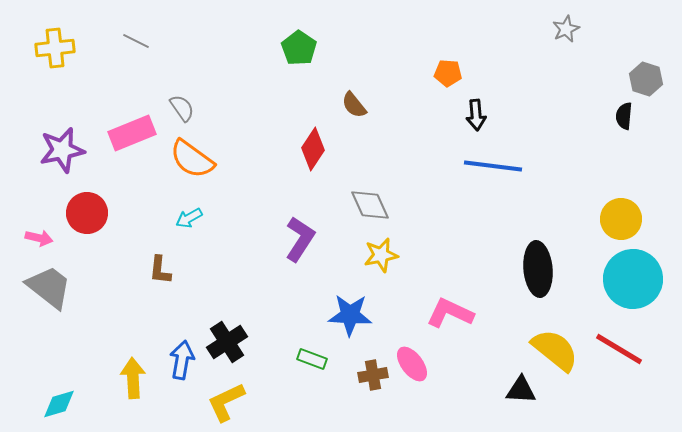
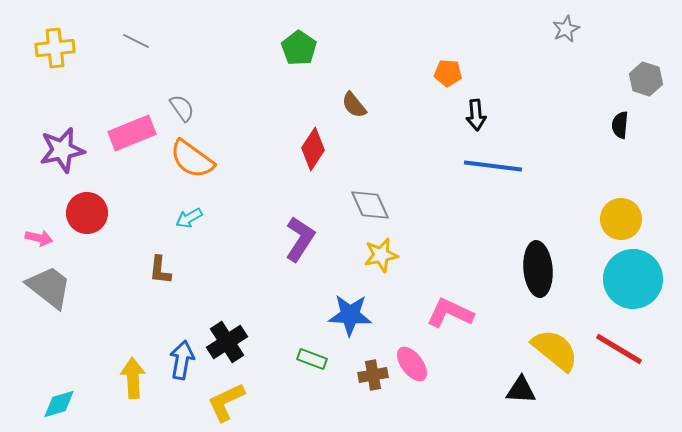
black semicircle: moved 4 px left, 9 px down
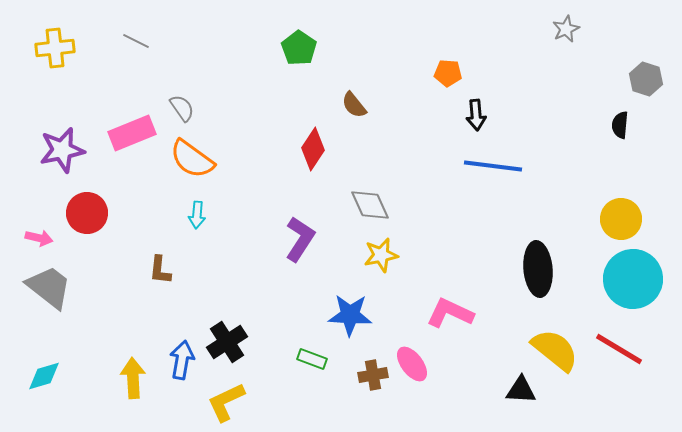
cyan arrow: moved 8 px right, 3 px up; rotated 56 degrees counterclockwise
cyan diamond: moved 15 px left, 28 px up
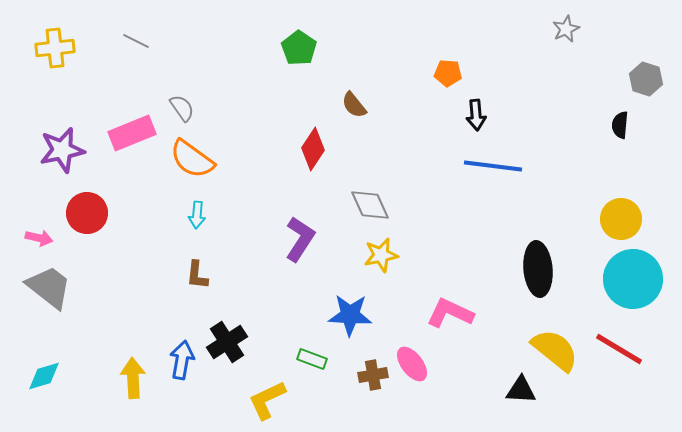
brown L-shape: moved 37 px right, 5 px down
yellow L-shape: moved 41 px right, 2 px up
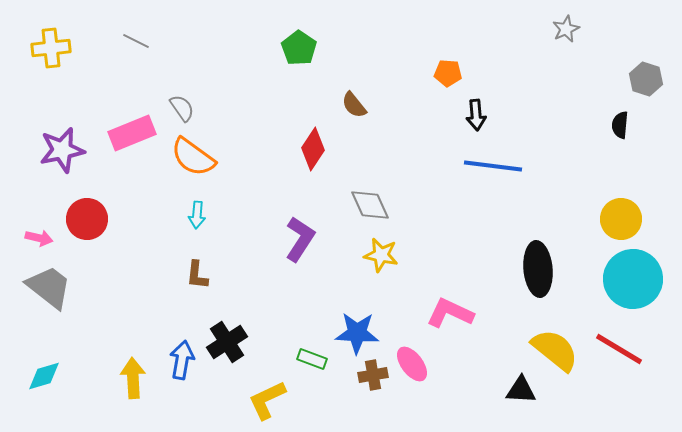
yellow cross: moved 4 px left
orange semicircle: moved 1 px right, 2 px up
red circle: moved 6 px down
yellow star: rotated 24 degrees clockwise
blue star: moved 7 px right, 18 px down
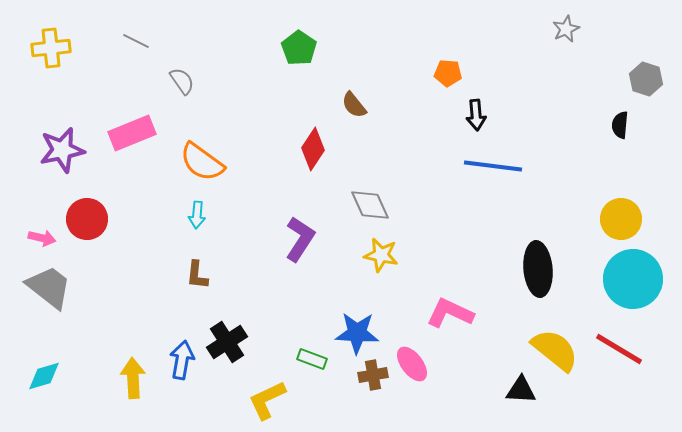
gray semicircle: moved 27 px up
orange semicircle: moved 9 px right, 5 px down
pink arrow: moved 3 px right
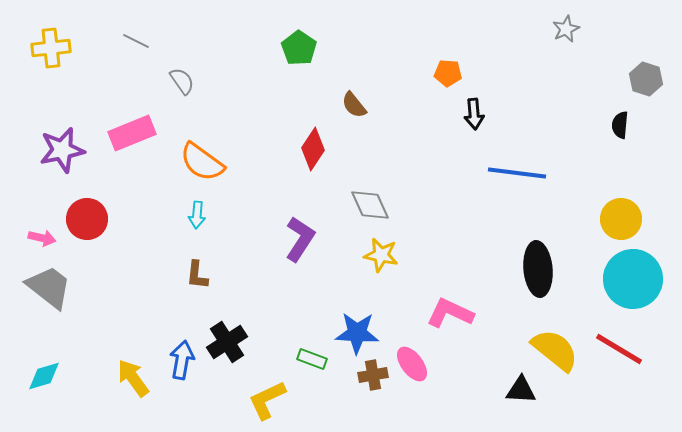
black arrow: moved 2 px left, 1 px up
blue line: moved 24 px right, 7 px down
yellow arrow: rotated 33 degrees counterclockwise
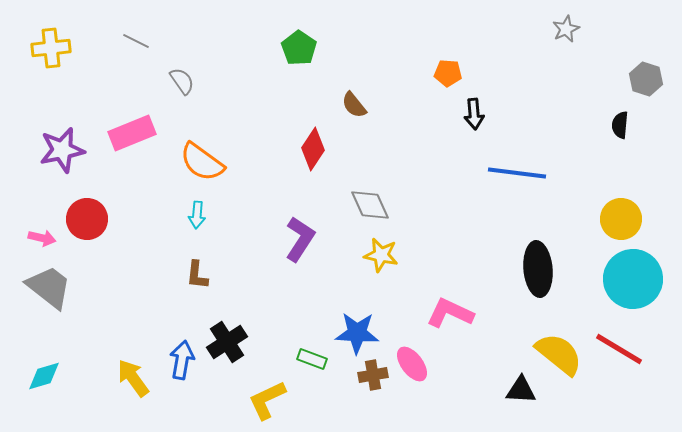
yellow semicircle: moved 4 px right, 4 px down
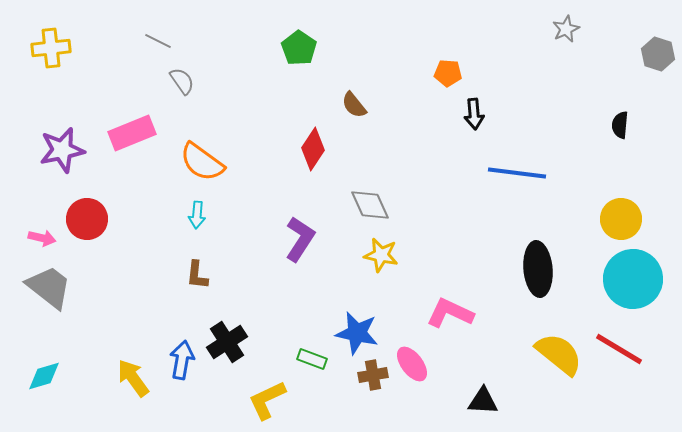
gray line: moved 22 px right
gray hexagon: moved 12 px right, 25 px up
blue star: rotated 9 degrees clockwise
black triangle: moved 38 px left, 11 px down
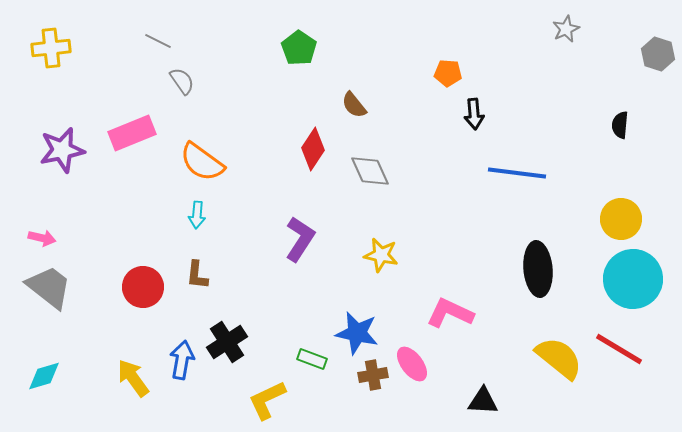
gray diamond: moved 34 px up
red circle: moved 56 px right, 68 px down
yellow semicircle: moved 4 px down
